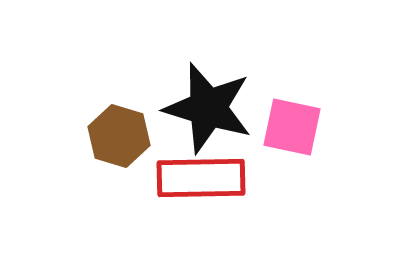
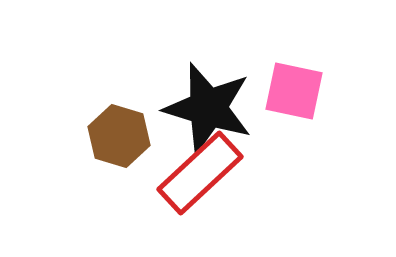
pink square: moved 2 px right, 36 px up
red rectangle: moved 1 px left, 5 px up; rotated 42 degrees counterclockwise
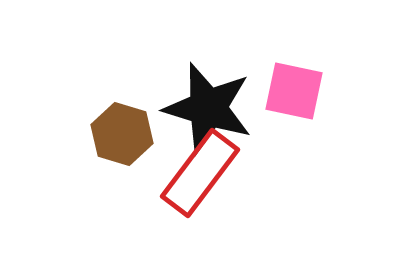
brown hexagon: moved 3 px right, 2 px up
red rectangle: rotated 10 degrees counterclockwise
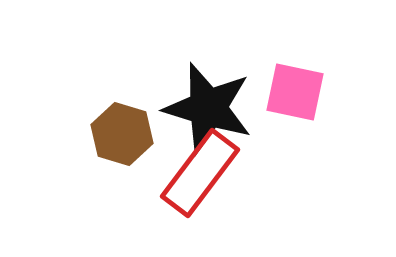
pink square: moved 1 px right, 1 px down
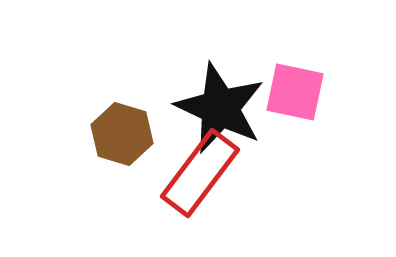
black star: moved 12 px right; rotated 8 degrees clockwise
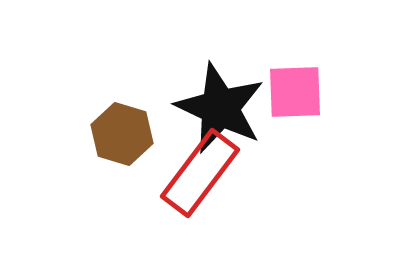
pink square: rotated 14 degrees counterclockwise
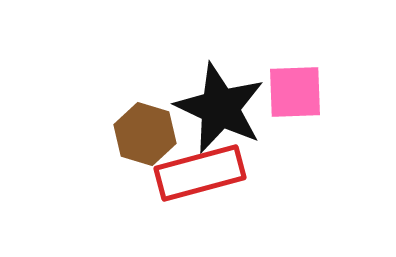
brown hexagon: moved 23 px right
red rectangle: rotated 38 degrees clockwise
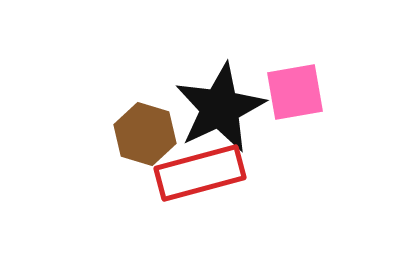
pink square: rotated 8 degrees counterclockwise
black star: rotated 22 degrees clockwise
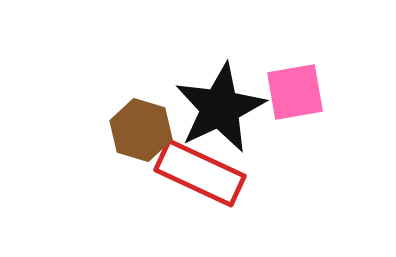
brown hexagon: moved 4 px left, 4 px up
red rectangle: rotated 40 degrees clockwise
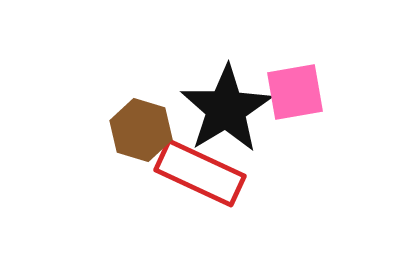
black star: moved 6 px right, 1 px down; rotated 6 degrees counterclockwise
